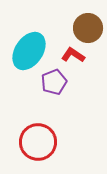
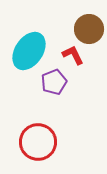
brown circle: moved 1 px right, 1 px down
red L-shape: rotated 30 degrees clockwise
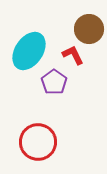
purple pentagon: rotated 15 degrees counterclockwise
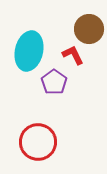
cyan ellipse: rotated 21 degrees counterclockwise
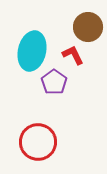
brown circle: moved 1 px left, 2 px up
cyan ellipse: moved 3 px right
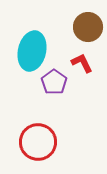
red L-shape: moved 9 px right, 8 px down
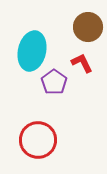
red circle: moved 2 px up
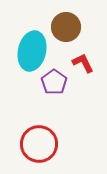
brown circle: moved 22 px left
red L-shape: moved 1 px right
red circle: moved 1 px right, 4 px down
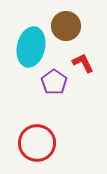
brown circle: moved 1 px up
cyan ellipse: moved 1 px left, 4 px up
red circle: moved 2 px left, 1 px up
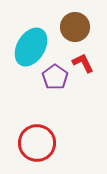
brown circle: moved 9 px right, 1 px down
cyan ellipse: rotated 18 degrees clockwise
purple pentagon: moved 1 px right, 5 px up
